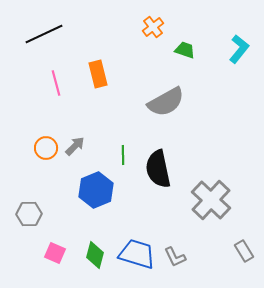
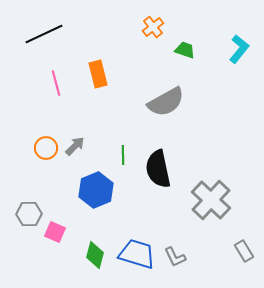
pink square: moved 21 px up
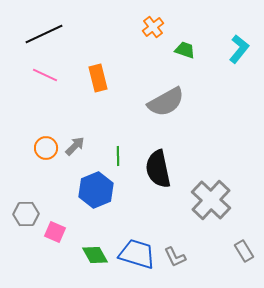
orange rectangle: moved 4 px down
pink line: moved 11 px left, 8 px up; rotated 50 degrees counterclockwise
green line: moved 5 px left, 1 px down
gray hexagon: moved 3 px left
green diamond: rotated 44 degrees counterclockwise
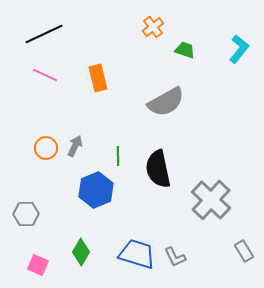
gray arrow: rotated 20 degrees counterclockwise
pink square: moved 17 px left, 33 px down
green diamond: moved 14 px left, 3 px up; rotated 60 degrees clockwise
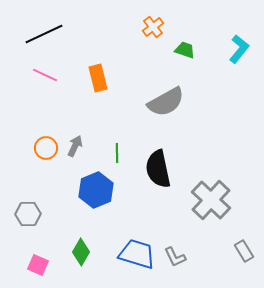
green line: moved 1 px left, 3 px up
gray hexagon: moved 2 px right
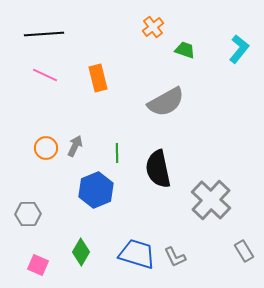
black line: rotated 21 degrees clockwise
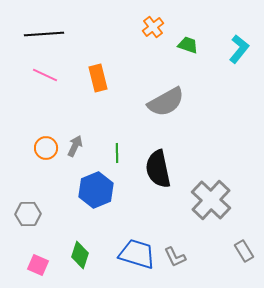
green trapezoid: moved 3 px right, 5 px up
green diamond: moved 1 px left, 3 px down; rotated 12 degrees counterclockwise
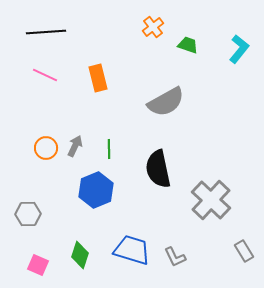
black line: moved 2 px right, 2 px up
green line: moved 8 px left, 4 px up
blue trapezoid: moved 5 px left, 4 px up
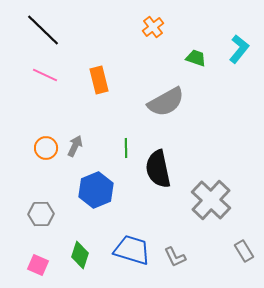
black line: moved 3 px left, 2 px up; rotated 48 degrees clockwise
green trapezoid: moved 8 px right, 13 px down
orange rectangle: moved 1 px right, 2 px down
green line: moved 17 px right, 1 px up
gray hexagon: moved 13 px right
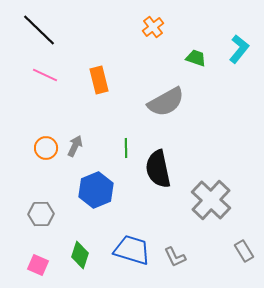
black line: moved 4 px left
